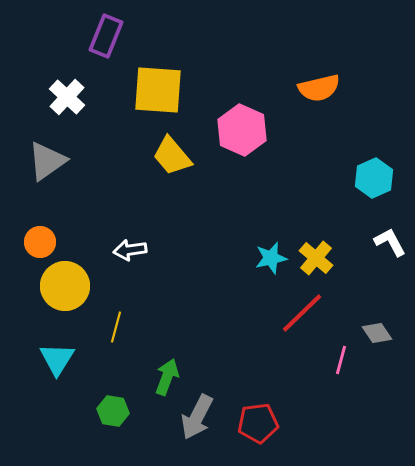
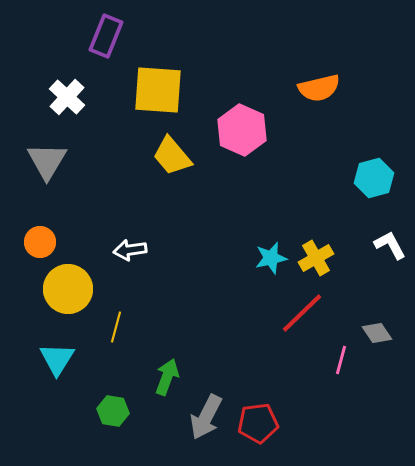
gray triangle: rotated 24 degrees counterclockwise
cyan hexagon: rotated 9 degrees clockwise
white L-shape: moved 3 px down
yellow cross: rotated 20 degrees clockwise
yellow circle: moved 3 px right, 3 px down
gray arrow: moved 9 px right
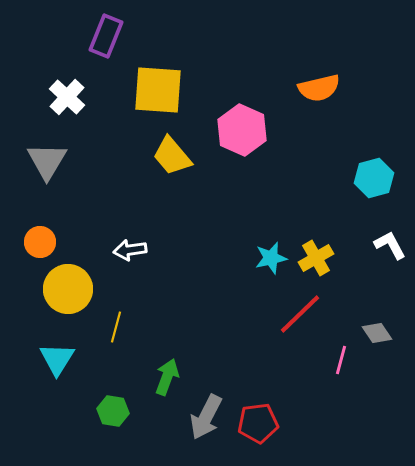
red line: moved 2 px left, 1 px down
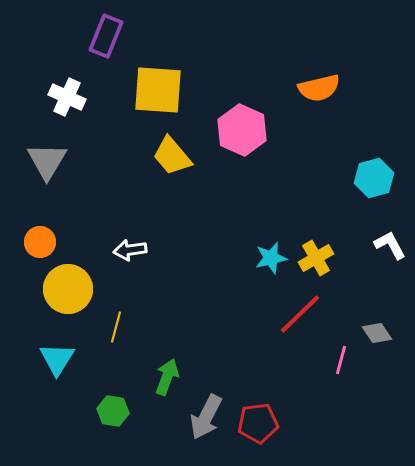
white cross: rotated 18 degrees counterclockwise
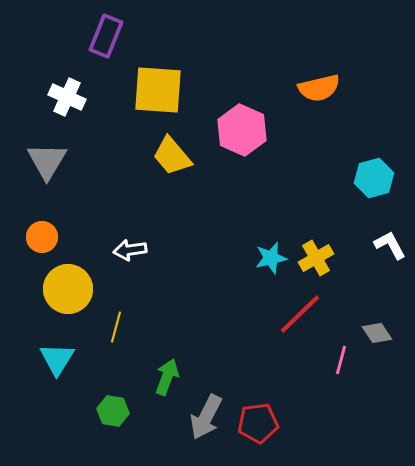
orange circle: moved 2 px right, 5 px up
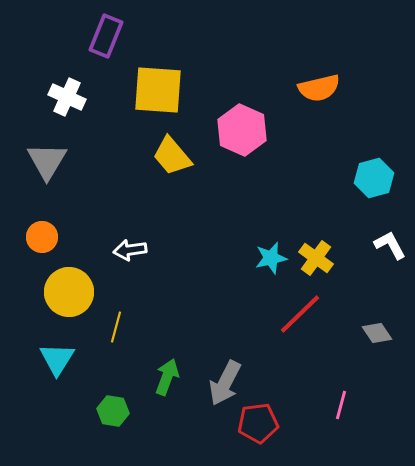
yellow cross: rotated 24 degrees counterclockwise
yellow circle: moved 1 px right, 3 px down
pink line: moved 45 px down
gray arrow: moved 19 px right, 34 px up
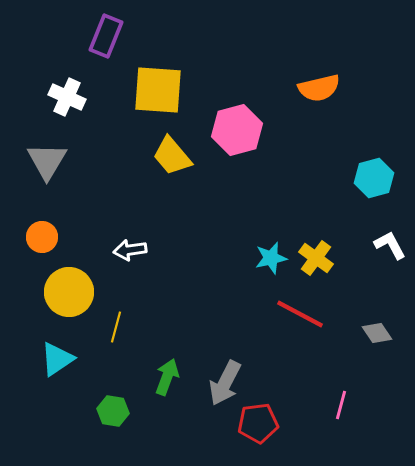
pink hexagon: moved 5 px left; rotated 21 degrees clockwise
red line: rotated 72 degrees clockwise
cyan triangle: rotated 24 degrees clockwise
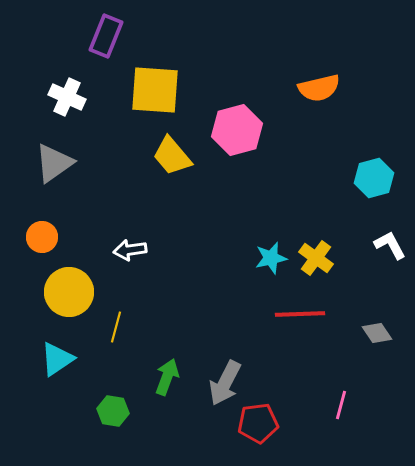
yellow square: moved 3 px left
gray triangle: moved 7 px right, 2 px down; rotated 24 degrees clockwise
red line: rotated 30 degrees counterclockwise
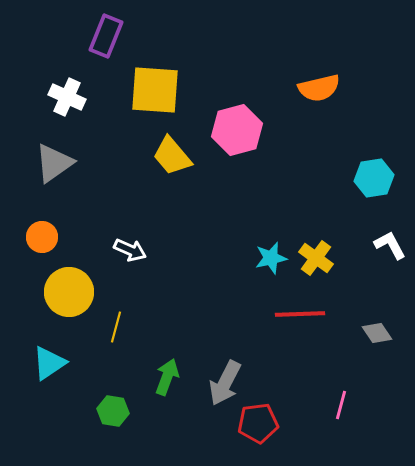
cyan hexagon: rotated 6 degrees clockwise
white arrow: rotated 148 degrees counterclockwise
cyan triangle: moved 8 px left, 4 px down
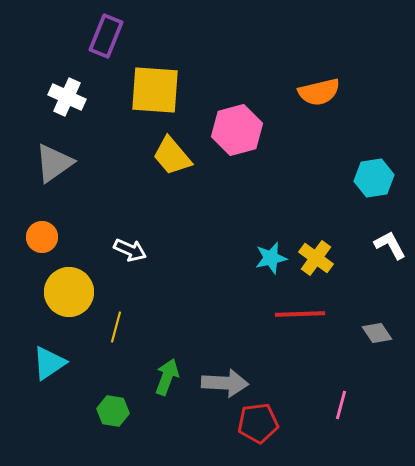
orange semicircle: moved 4 px down
gray arrow: rotated 114 degrees counterclockwise
